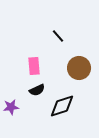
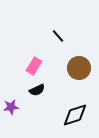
pink rectangle: rotated 36 degrees clockwise
black diamond: moved 13 px right, 9 px down
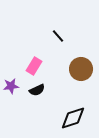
brown circle: moved 2 px right, 1 px down
purple star: moved 21 px up
black diamond: moved 2 px left, 3 px down
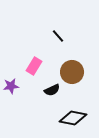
brown circle: moved 9 px left, 3 px down
black semicircle: moved 15 px right
black diamond: rotated 28 degrees clockwise
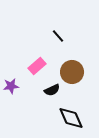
pink rectangle: moved 3 px right; rotated 18 degrees clockwise
black diamond: moved 2 px left; rotated 56 degrees clockwise
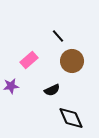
pink rectangle: moved 8 px left, 6 px up
brown circle: moved 11 px up
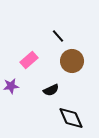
black semicircle: moved 1 px left
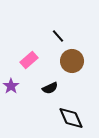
purple star: rotated 28 degrees counterclockwise
black semicircle: moved 1 px left, 2 px up
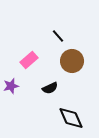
purple star: rotated 21 degrees clockwise
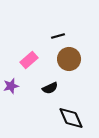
black line: rotated 64 degrees counterclockwise
brown circle: moved 3 px left, 2 px up
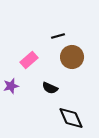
brown circle: moved 3 px right, 2 px up
black semicircle: rotated 49 degrees clockwise
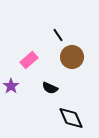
black line: moved 1 px up; rotated 72 degrees clockwise
purple star: rotated 21 degrees counterclockwise
